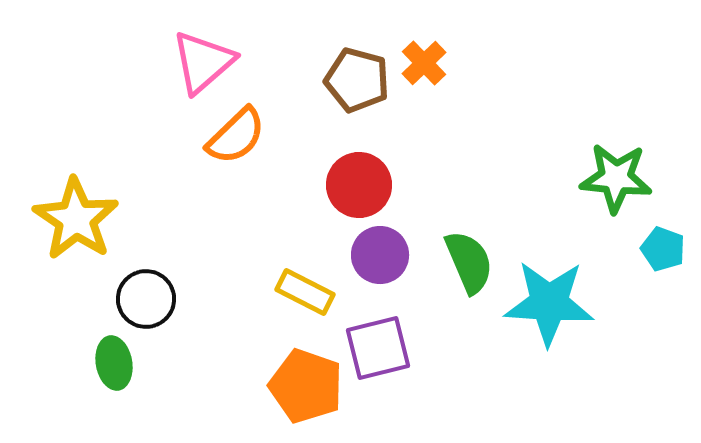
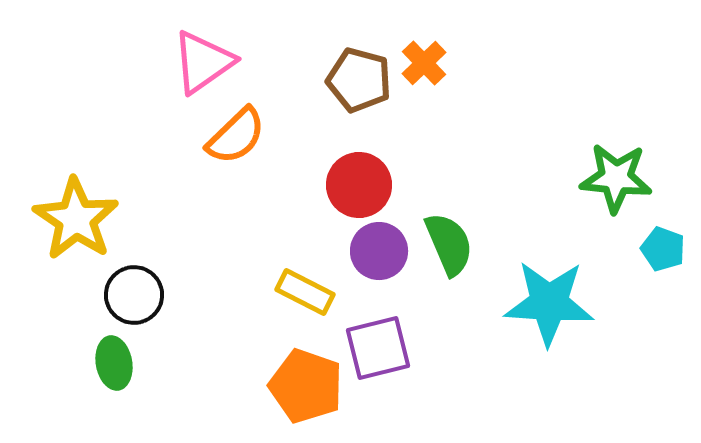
pink triangle: rotated 6 degrees clockwise
brown pentagon: moved 2 px right
purple circle: moved 1 px left, 4 px up
green semicircle: moved 20 px left, 18 px up
black circle: moved 12 px left, 4 px up
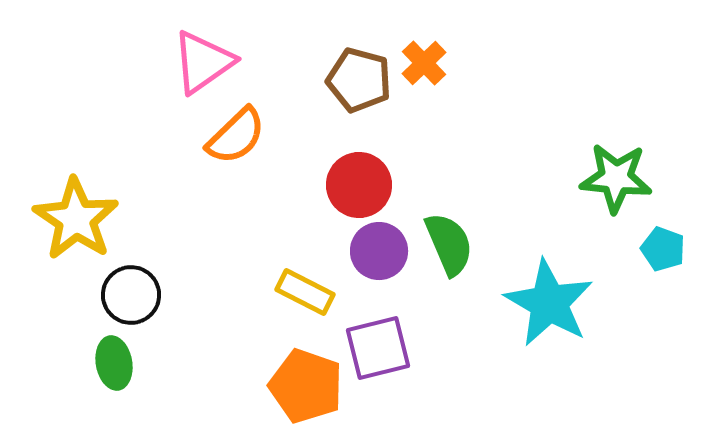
black circle: moved 3 px left
cyan star: rotated 26 degrees clockwise
